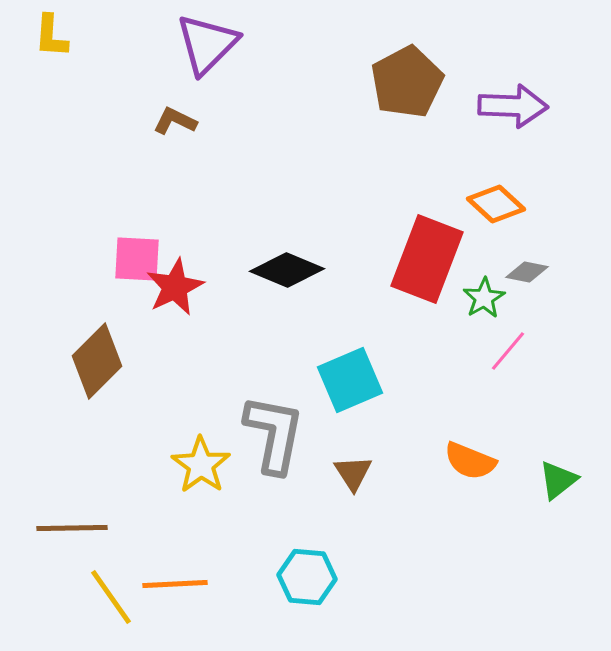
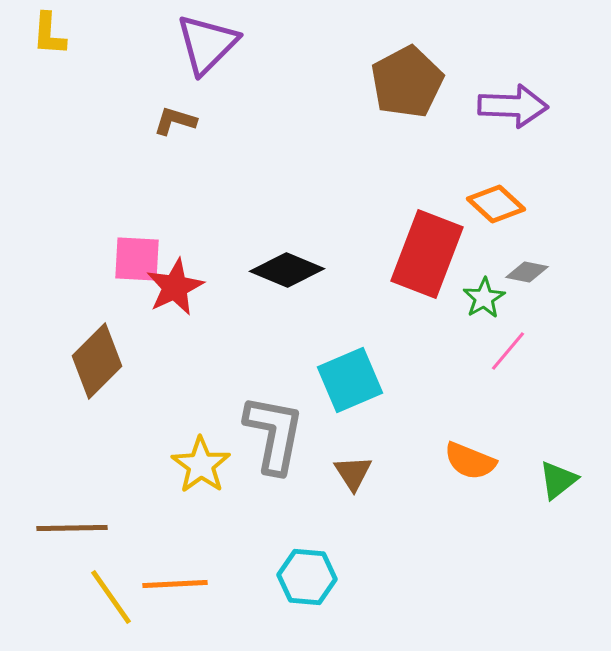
yellow L-shape: moved 2 px left, 2 px up
brown L-shape: rotated 9 degrees counterclockwise
red rectangle: moved 5 px up
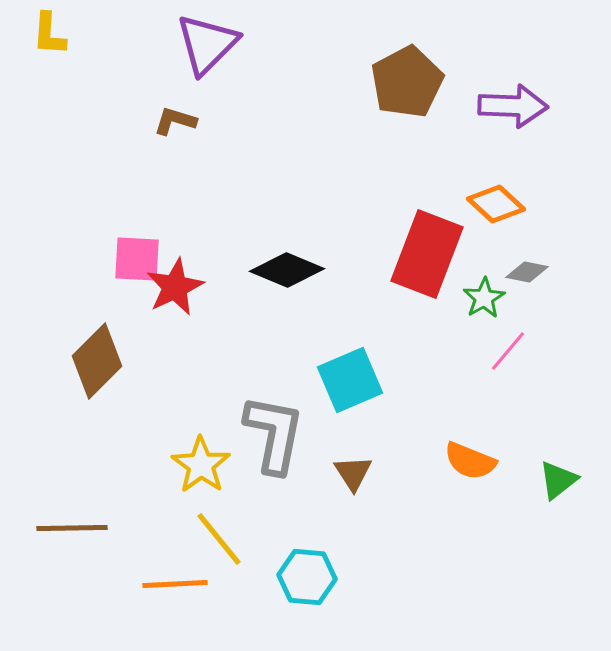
yellow line: moved 108 px right, 58 px up; rotated 4 degrees counterclockwise
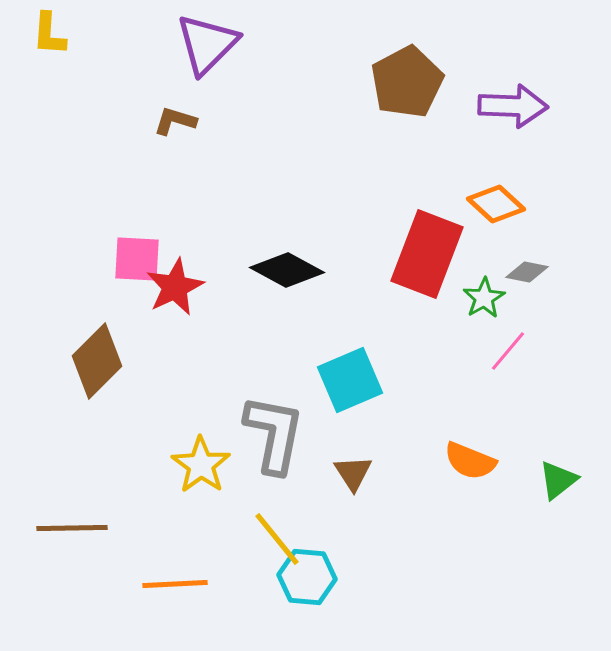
black diamond: rotated 6 degrees clockwise
yellow line: moved 58 px right
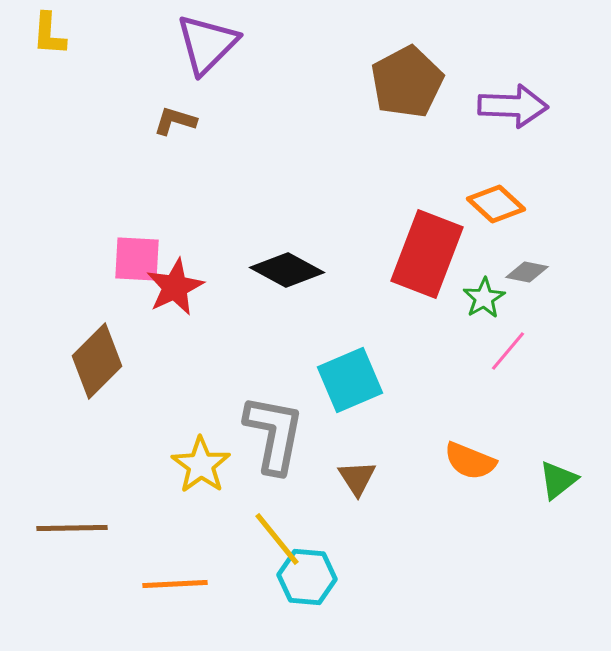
brown triangle: moved 4 px right, 5 px down
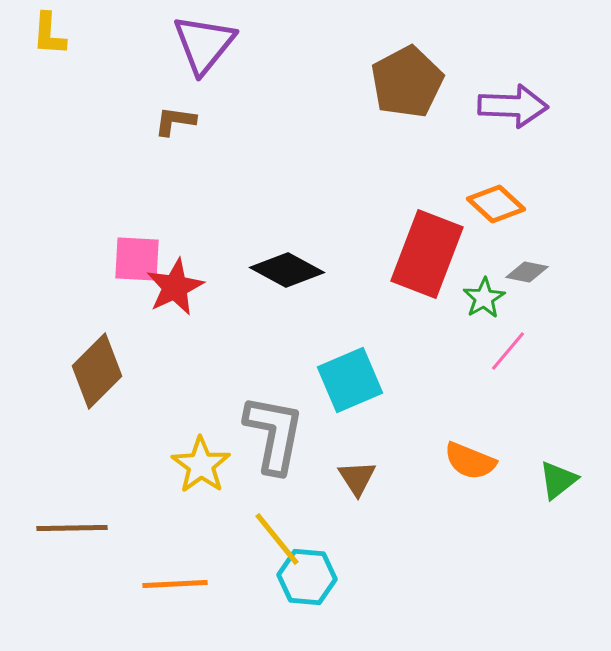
purple triangle: moved 3 px left; rotated 6 degrees counterclockwise
brown L-shape: rotated 9 degrees counterclockwise
brown diamond: moved 10 px down
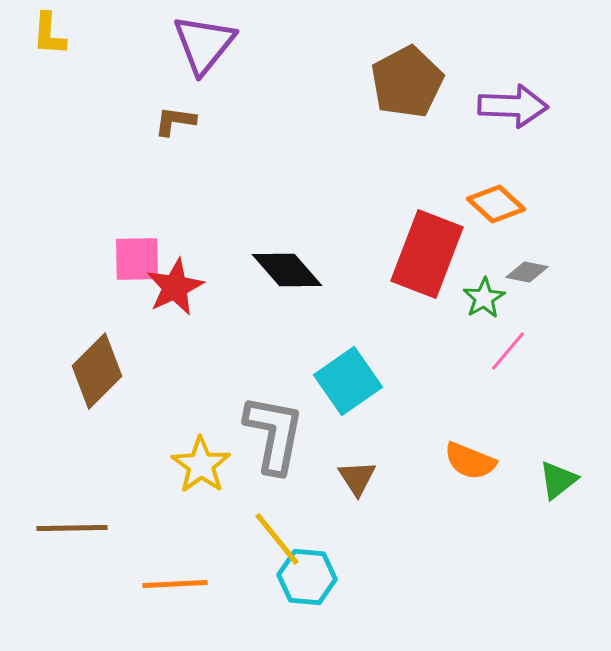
pink square: rotated 4 degrees counterclockwise
black diamond: rotated 20 degrees clockwise
cyan square: moved 2 px left, 1 px down; rotated 12 degrees counterclockwise
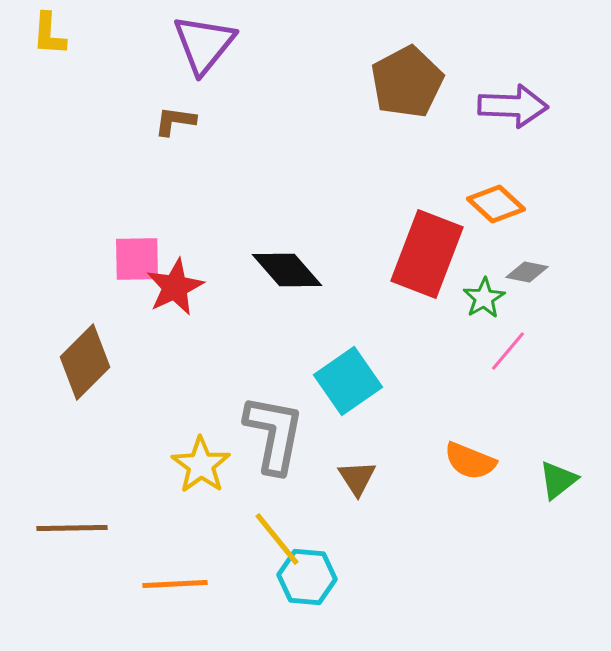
brown diamond: moved 12 px left, 9 px up
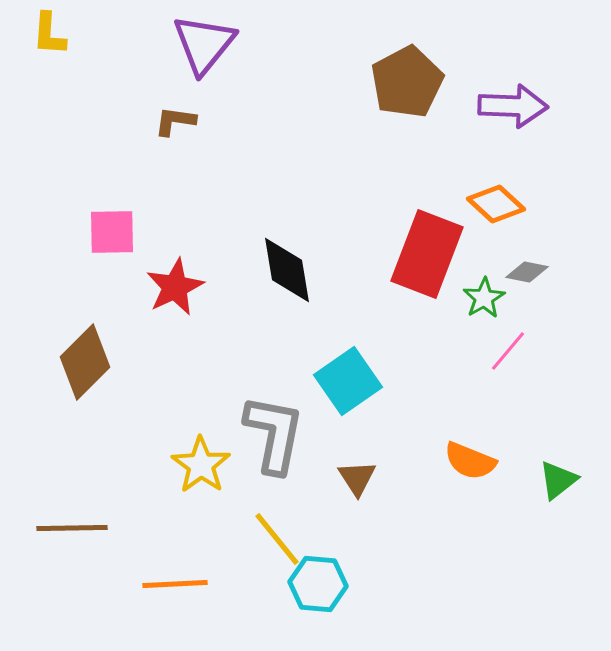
pink square: moved 25 px left, 27 px up
black diamond: rotated 32 degrees clockwise
cyan hexagon: moved 11 px right, 7 px down
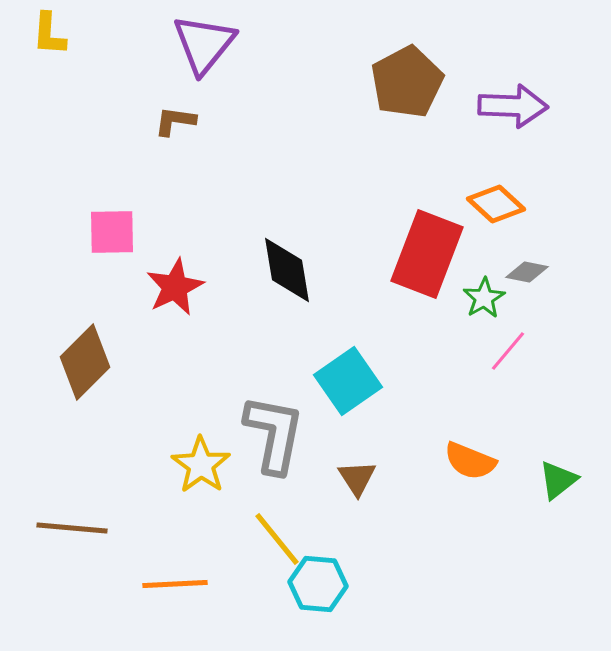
brown line: rotated 6 degrees clockwise
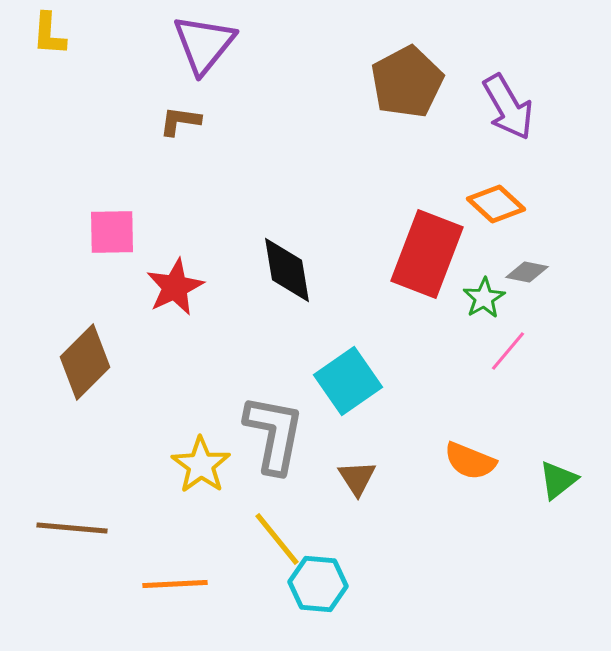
purple arrow: moved 5 px left, 1 px down; rotated 58 degrees clockwise
brown L-shape: moved 5 px right
